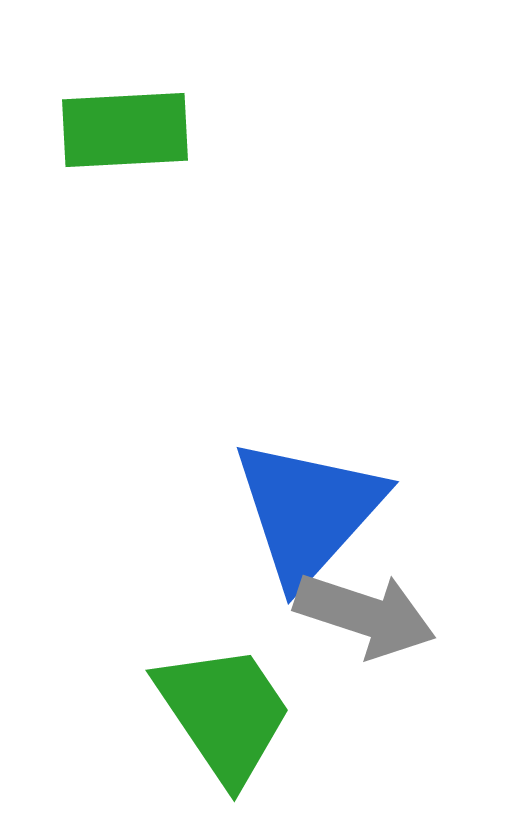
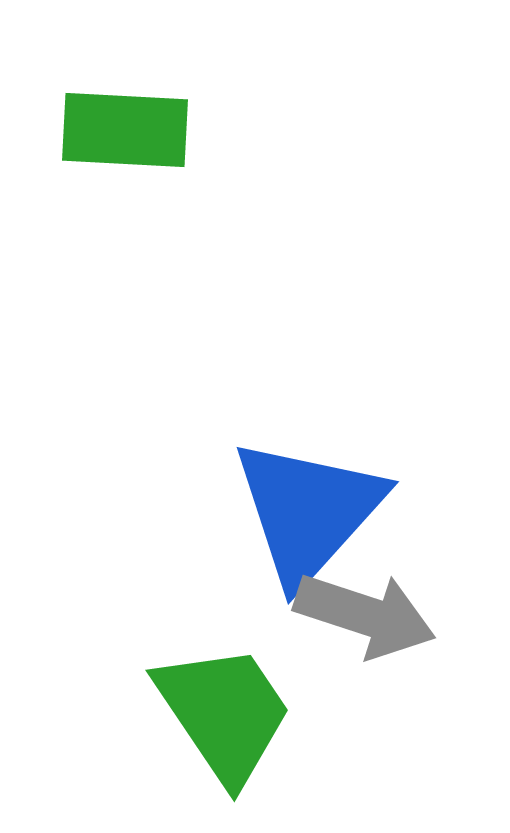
green rectangle: rotated 6 degrees clockwise
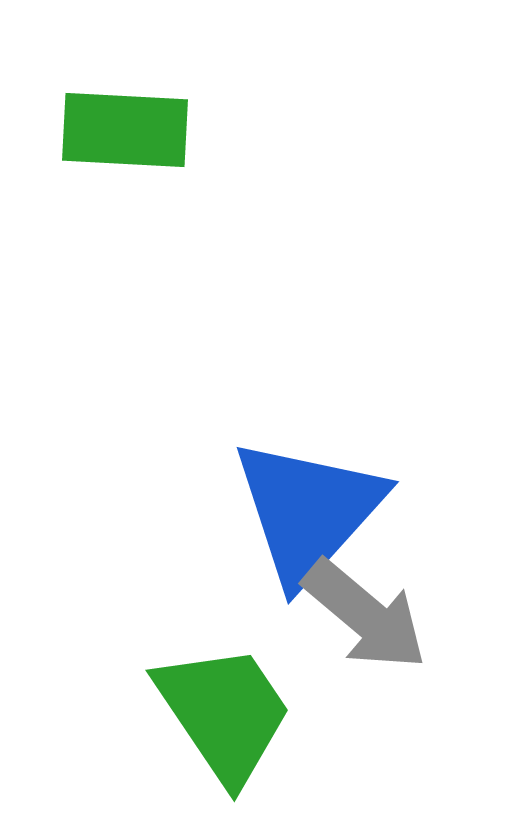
gray arrow: rotated 22 degrees clockwise
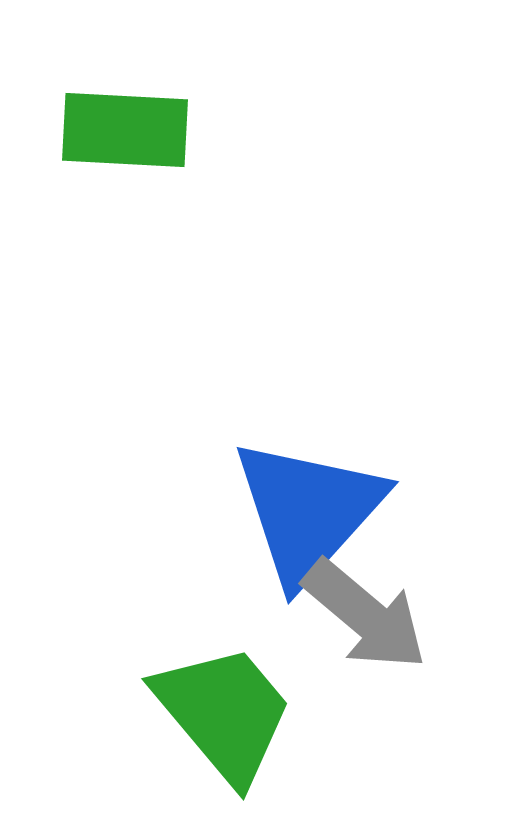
green trapezoid: rotated 6 degrees counterclockwise
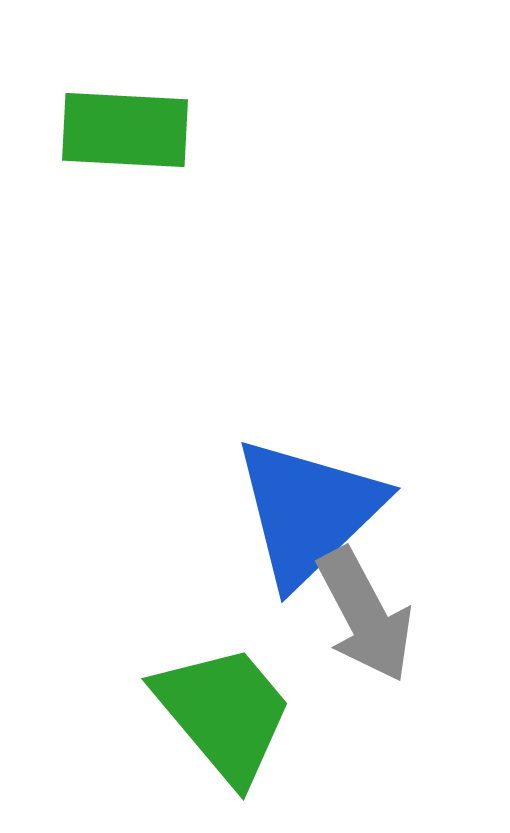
blue triangle: rotated 4 degrees clockwise
gray arrow: rotated 22 degrees clockwise
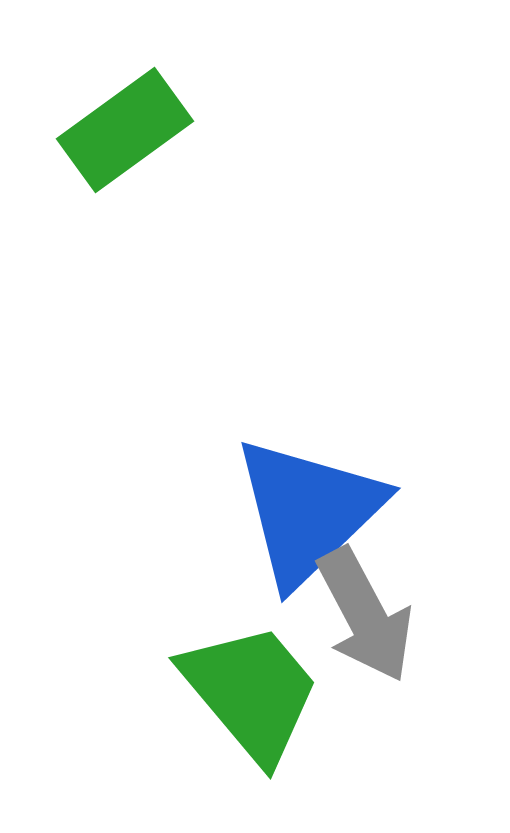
green rectangle: rotated 39 degrees counterclockwise
green trapezoid: moved 27 px right, 21 px up
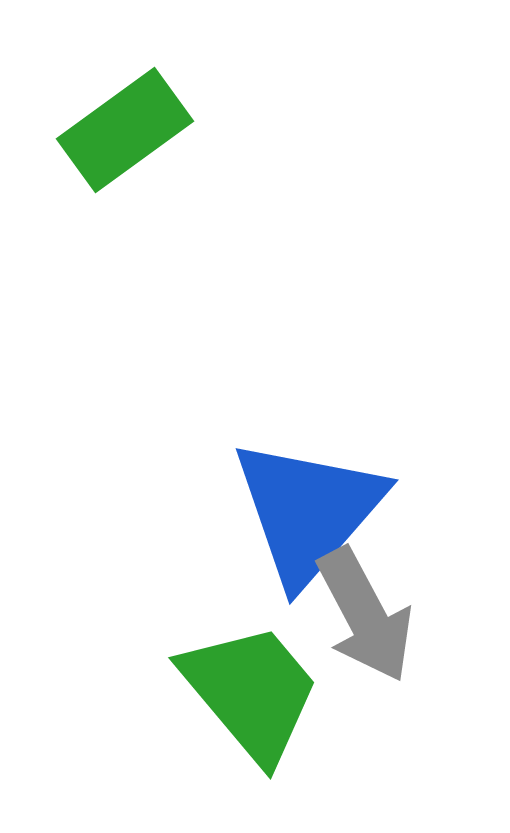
blue triangle: rotated 5 degrees counterclockwise
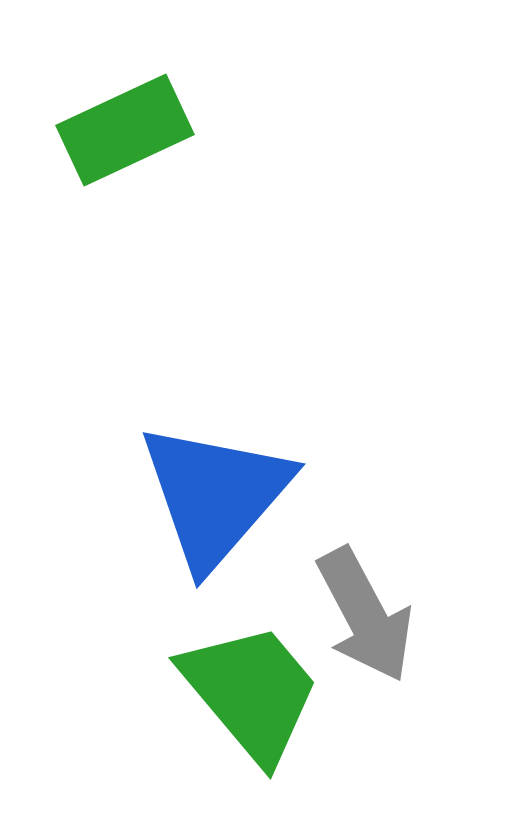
green rectangle: rotated 11 degrees clockwise
blue triangle: moved 93 px left, 16 px up
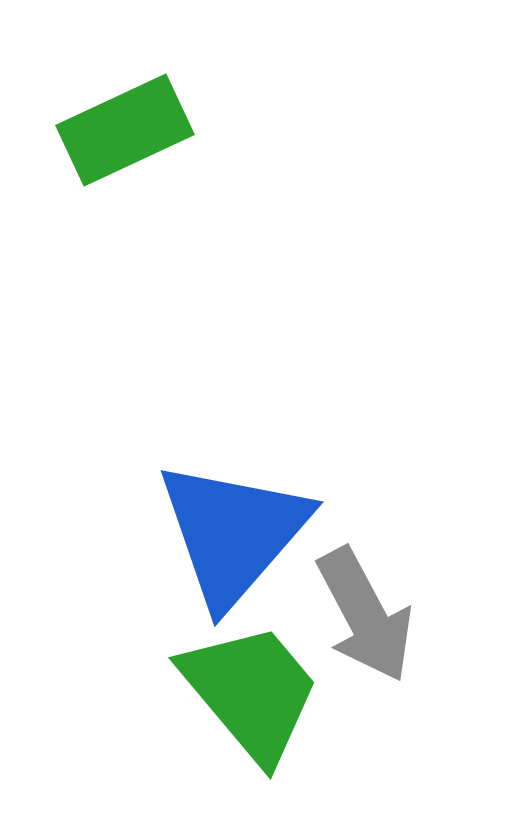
blue triangle: moved 18 px right, 38 px down
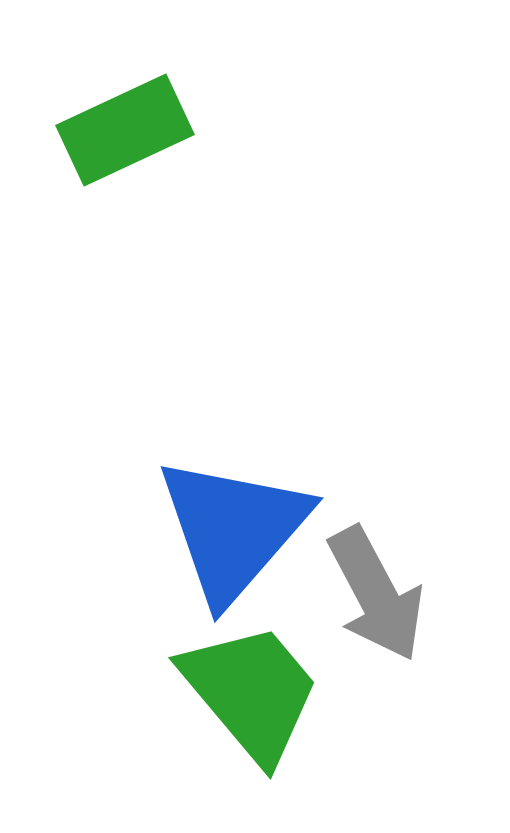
blue triangle: moved 4 px up
gray arrow: moved 11 px right, 21 px up
